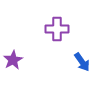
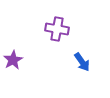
purple cross: rotated 10 degrees clockwise
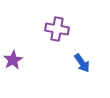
blue arrow: moved 1 px down
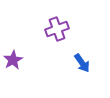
purple cross: rotated 30 degrees counterclockwise
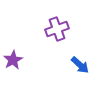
blue arrow: moved 2 px left, 2 px down; rotated 12 degrees counterclockwise
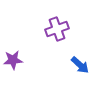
purple star: rotated 24 degrees clockwise
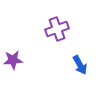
blue arrow: rotated 18 degrees clockwise
